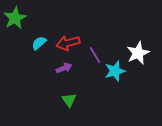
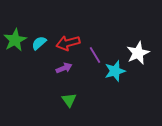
green star: moved 22 px down
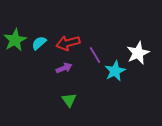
cyan star: rotated 10 degrees counterclockwise
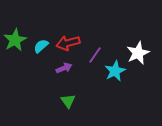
cyan semicircle: moved 2 px right, 3 px down
purple line: rotated 66 degrees clockwise
green triangle: moved 1 px left, 1 px down
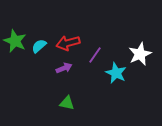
green star: moved 1 px down; rotated 20 degrees counterclockwise
cyan semicircle: moved 2 px left
white star: moved 2 px right, 1 px down
cyan star: moved 1 px right, 2 px down; rotated 20 degrees counterclockwise
green triangle: moved 1 px left, 2 px down; rotated 42 degrees counterclockwise
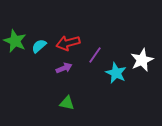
white star: moved 2 px right, 6 px down
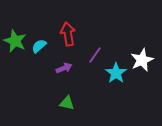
red arrow: moved 9 px up; rotated 95 degrees clockwise
cyan star: rotated 10 degrees clockwise
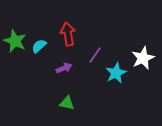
white star: moved 1 px right, 2 px up
cyan star: rotated 10 degrees clockwise
